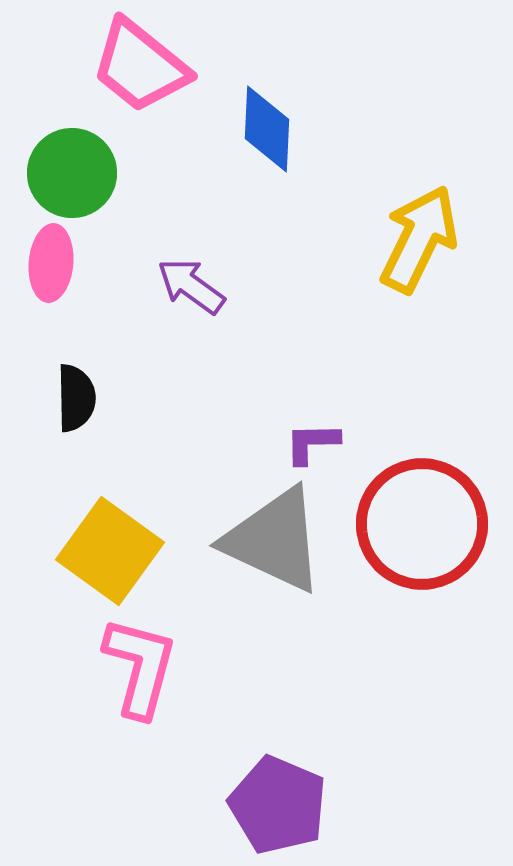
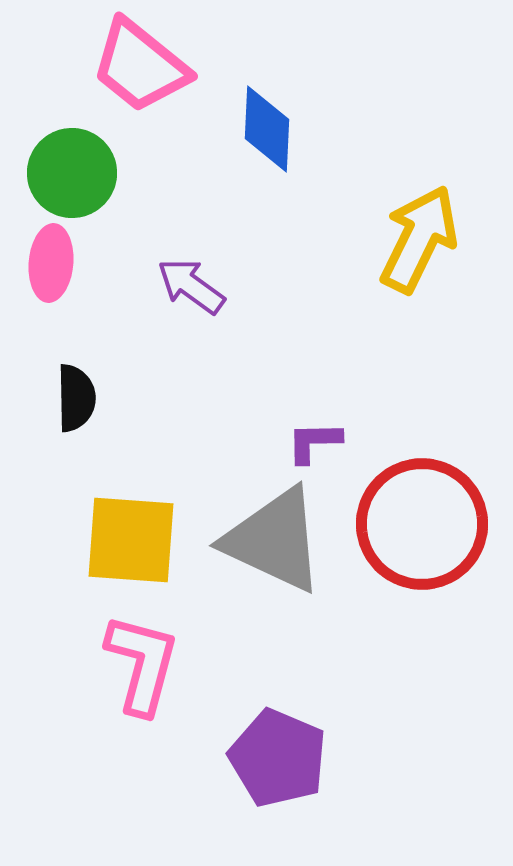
purple L-shape: moved 2 px right, 1 px up
yellow square: moved 21 px right, 11 px up; rotated 32 degrees counterclockwise
pink L-shape: moved 2 px right, 3 px up
purple pentagon: moved 47 px up
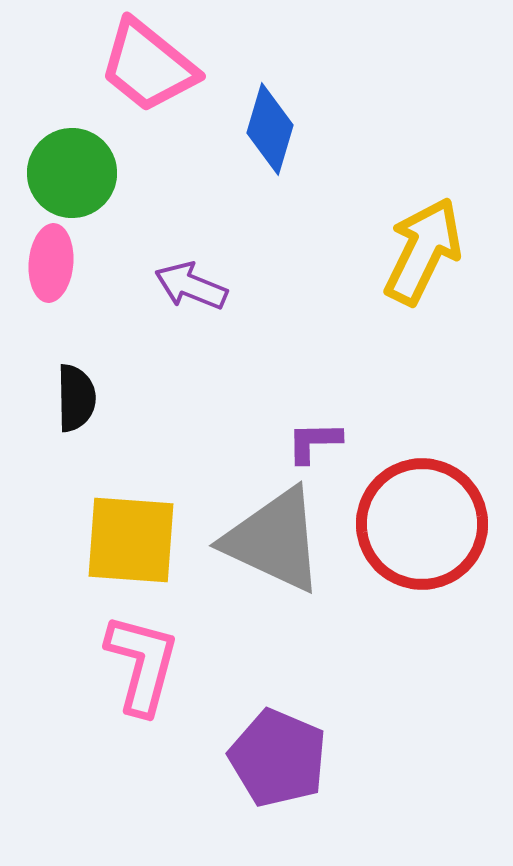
pink trapezoid: moved 8 px right
blue diamond: moved 3 px right; rotated 14 degrees clockwise
yellow arrow: moved 4 px right, 12 px down
purple arrow: rotated 14 degrees counterclockwise
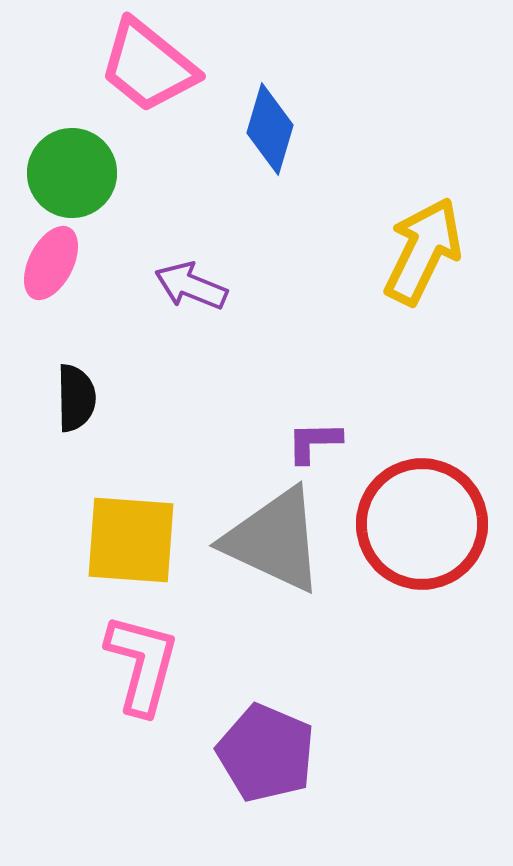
pink ellipse: rotated 22 degrees clockwise
purple pentagon: moved 12 px left, 5 px up
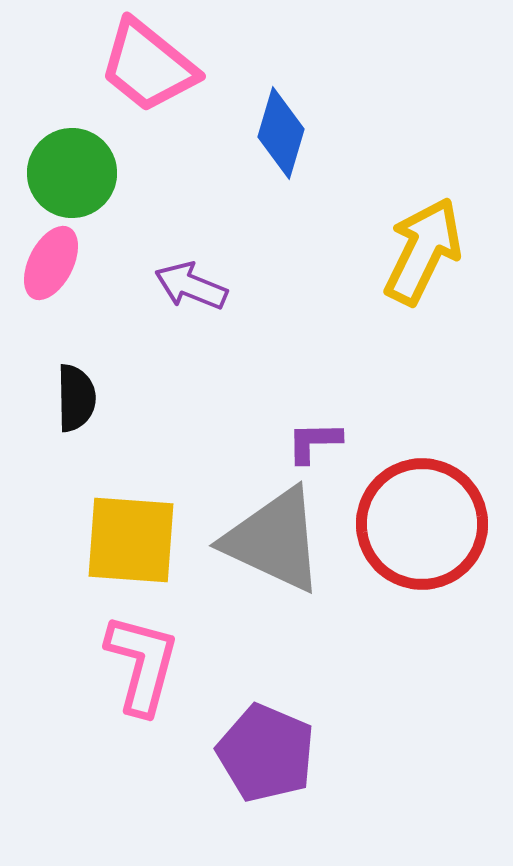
blue diamond: moved 11 px right, 4 px down
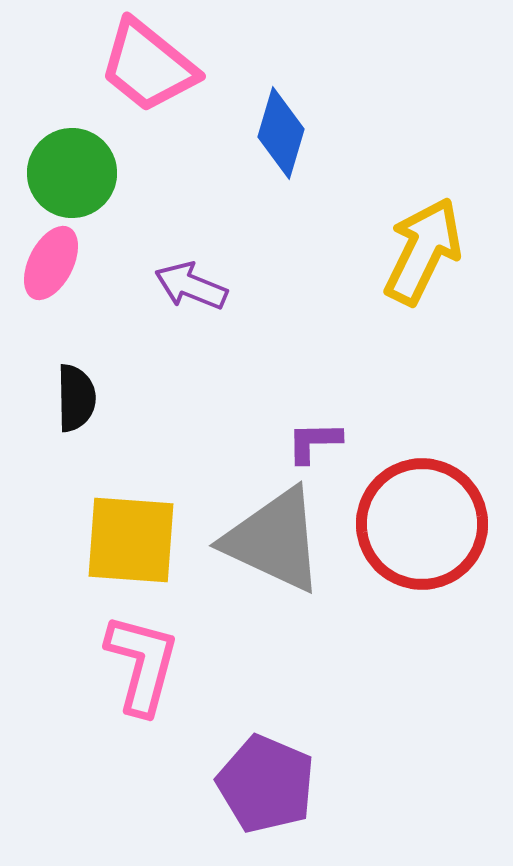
purple pentagon: moved 31 px down
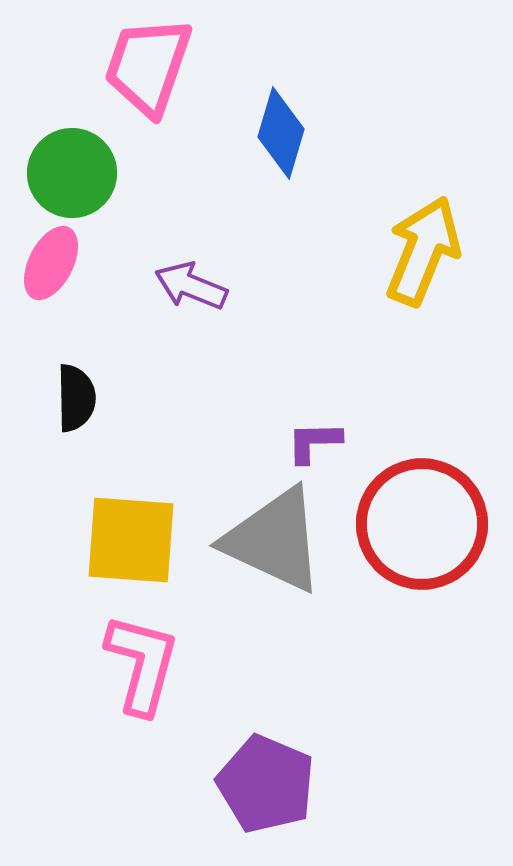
pink trapezoid: rotated 70 degrees clockwise
yellow arrow: rotated 4 degrees counterclockwise
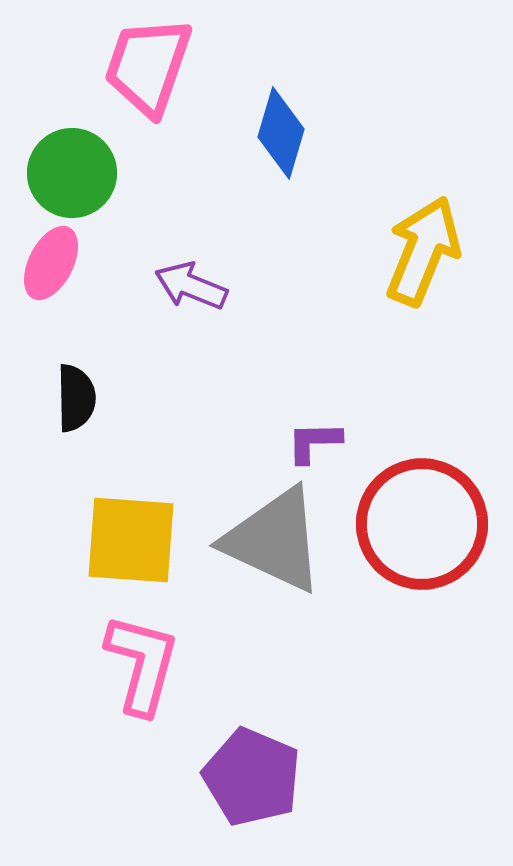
purple pentagon: moved 14 px left, 7 px up
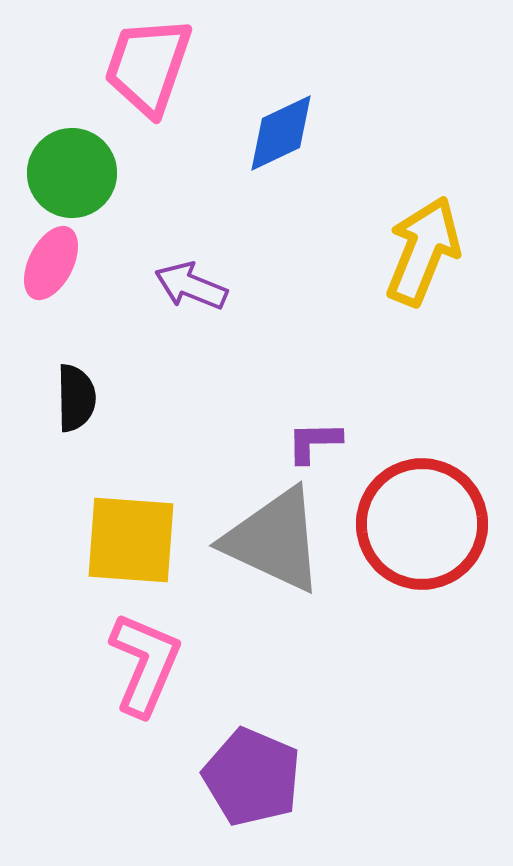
blue diamond: rotated 48 degrees clockwise
pink L-shape: moved 3 px right; rotated 8 degrees clockwise
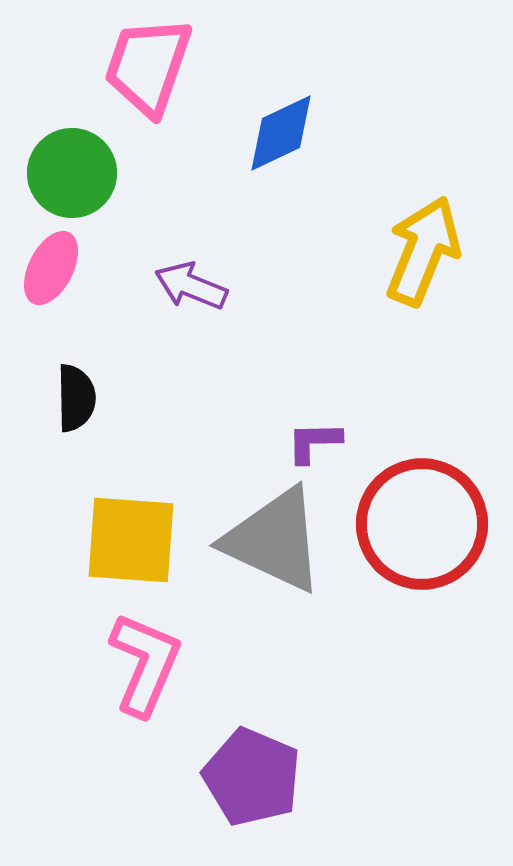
pink ellipse: moved 5 px down
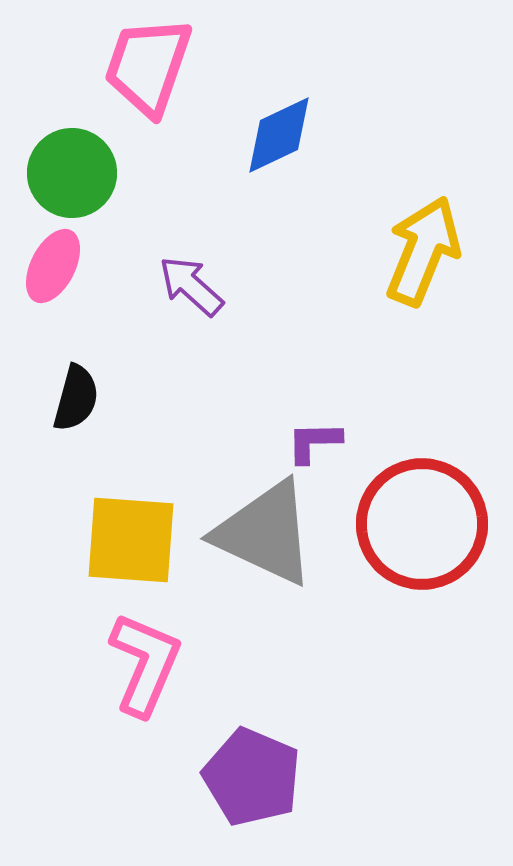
blue diamond: moved 2 px left, 2 px down
pink ellipse: moved 2 px right, 2 px up
purple arrow: rotated 20 degrees clockwise
black semicircle: rotated 16 degrees clockwise
gray triangle: moved 9 px left, 7 px up
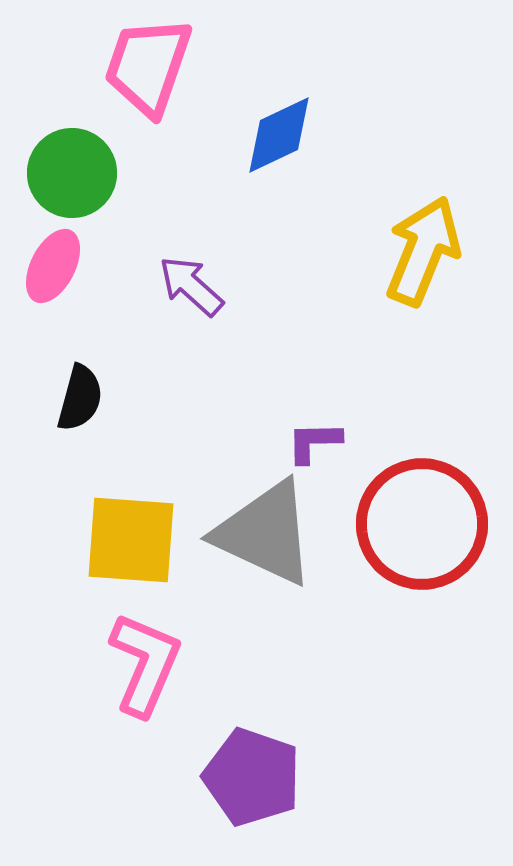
black semicircle: moved 4 px right
purple pentagon: rotated 4 degrees counterclockwise
